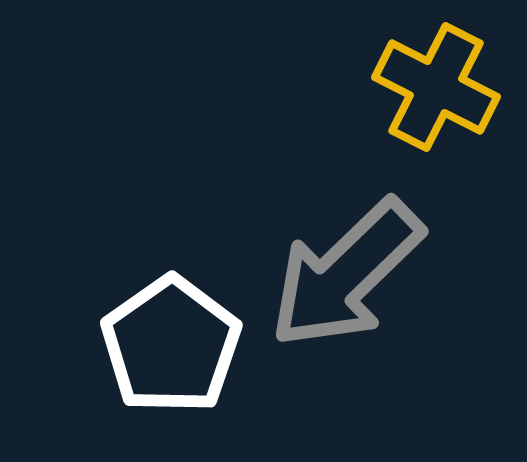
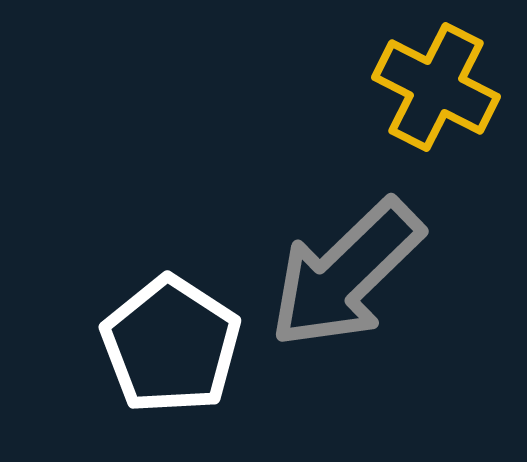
white pentagon: rotated 4 degrees counterclockwise
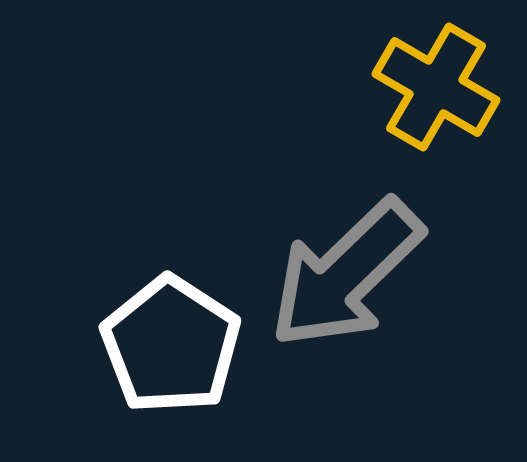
yellow cross: rotated 3 degrees clockwise
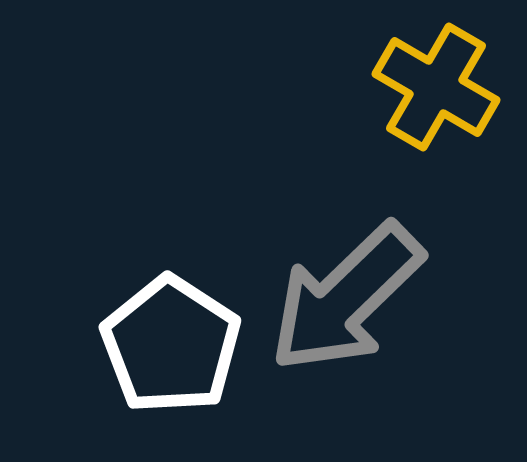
gray arrow: moved 24 px down
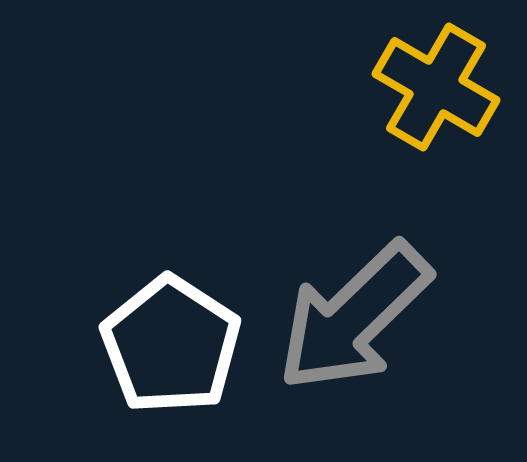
gray arrow: moved 8 px right, 19 px down
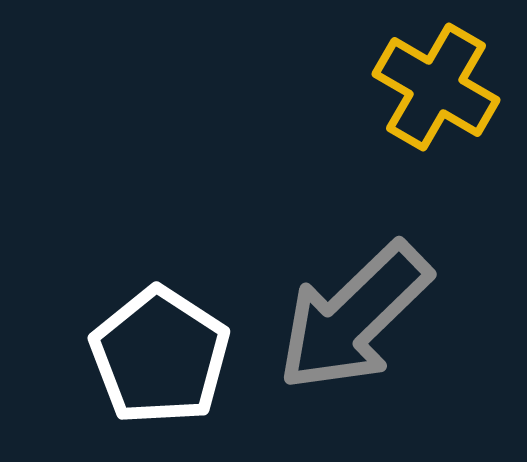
white pentagon: moved 11 px left, 11 px down
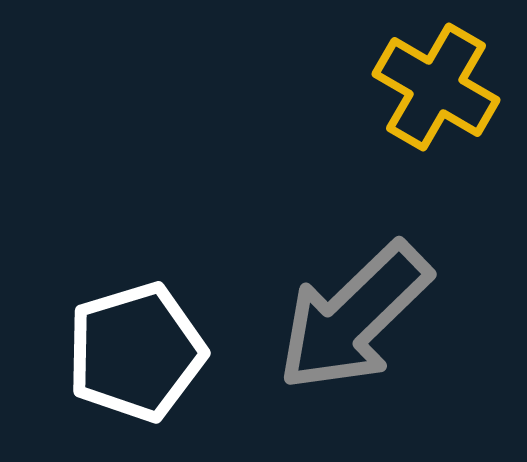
white pentagon: moved 24 px left, 4 px up; rotated 22 degrees clockwise
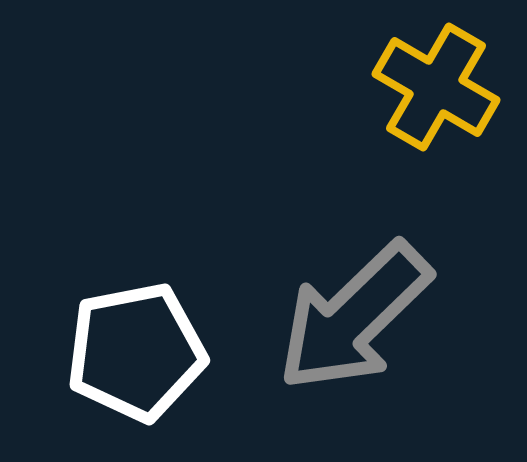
white pentagon: rotated 6 degrees clockwise
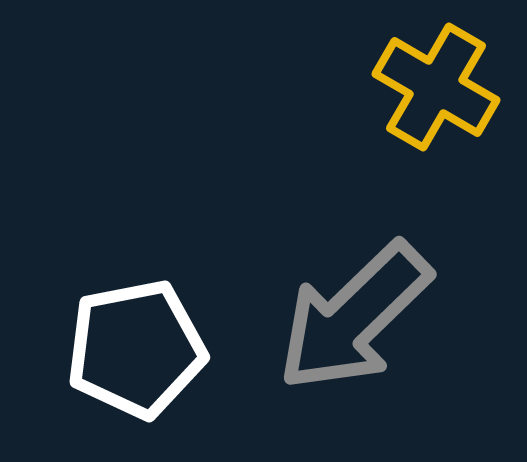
white pentagon: moved 3 px up
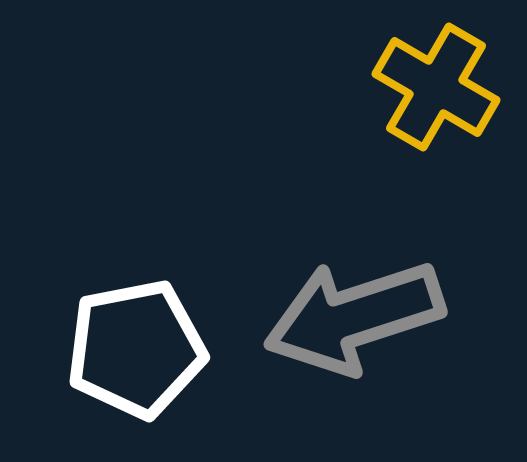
gray arrow: rotated 26 degrees clockwise
